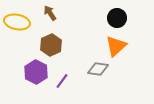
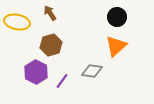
black circle: moved 1 px up
brown hexagon: rotated 10 degrees clockwise
gray diamond: moved 6 px left, 2 px down
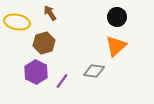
brown hexagon: moved 7 px left, 2 px up
gray diamond: moved 2 px right
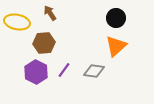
black circle: moved 1 px left, 1 px down
brown hexagon: rotated 10 degrees clockwise
purple line: moved 2 px right, 11 px up
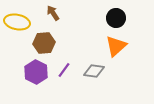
brown arrow: moved 3 px right
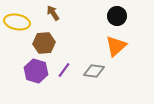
black circle: moved 1 px right, 2 px up
purple hexagon: moved 1 px up; rotated 10 degrees counterclockwise
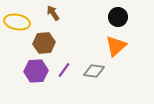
black circle: moved 1 px right, 1 px down
purple hexagon: rotated 20 degrees counterclockwise
